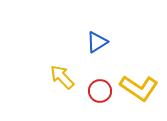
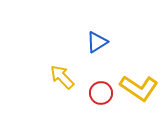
red circle: moved 1 px right, 2 px down
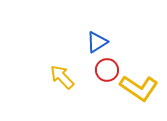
red circle: moved 6 px right, 23 px up
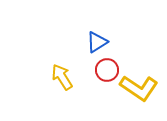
yellow arrow: rotated 12 degrees clockwise
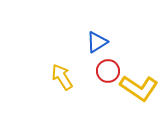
red circle: moved 1 px right, 1 px down
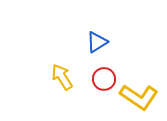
red circle: moved 4 px left, 8 px down
yellow L-shape: moved 9 px down
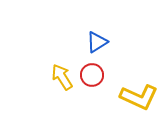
red circle: moved 12 px left, 4 px up
yellow L-shape: rotated 9 degrees counterclockwise
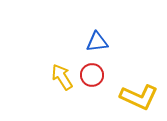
blue triangle: rotated 25 degrees clockwise
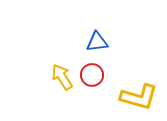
yellow L-shape: rotated 9 degrees counterclockwise
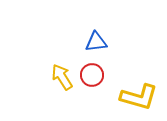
blue triangle: moved 1 px left
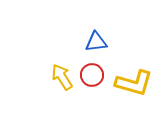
yellow L-shape: moved 5 px left, 14 px up
